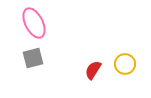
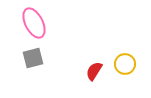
red semicircle: moved 1 px right, 1 px down
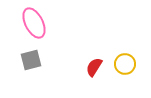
gray square: moved 2 px left, 2 px down
red semicircle: moved 4 px up
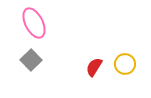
gray square: rotated 30 degrees counterclockwise
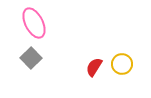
gray square: moved 2 px up
yellow circle: moved 3 px left
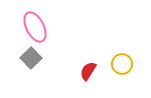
pink ellipse: moved 1 px right, 4 px down
red semicircle: moved 6 px left, 4 px down
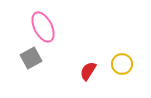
pink ellipse: moved 8 px right
gray square: rotated 15 degrees clockwise
